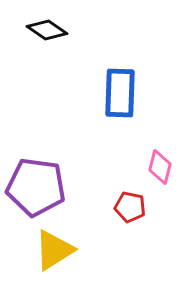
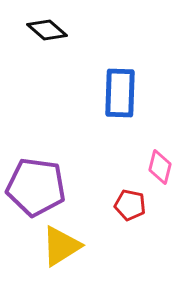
black diamond: rotated 6 degrees clockwise
red pentagon: moved 2 px up
yellow triangle: moved 7 px right, 4 px up
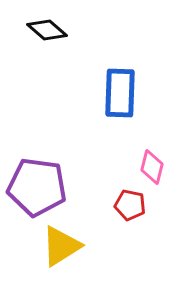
pink diamond: moved 8 px left
purple pentagon: moved 1 px right
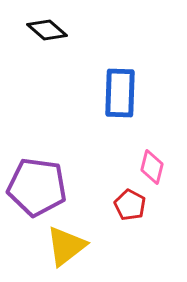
red pentagon: rotated 16 degrees clockwise
yellow triangle: moved 5 px right; rotated 6 degrees counterclockwise
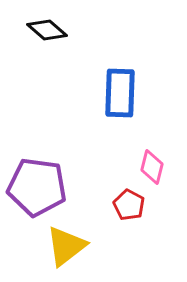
red pentagon: moved 1 px left
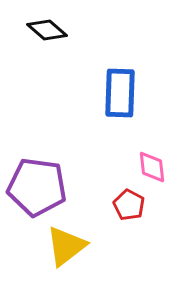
pink diamond: rotated 20 degrees counterclockwise
